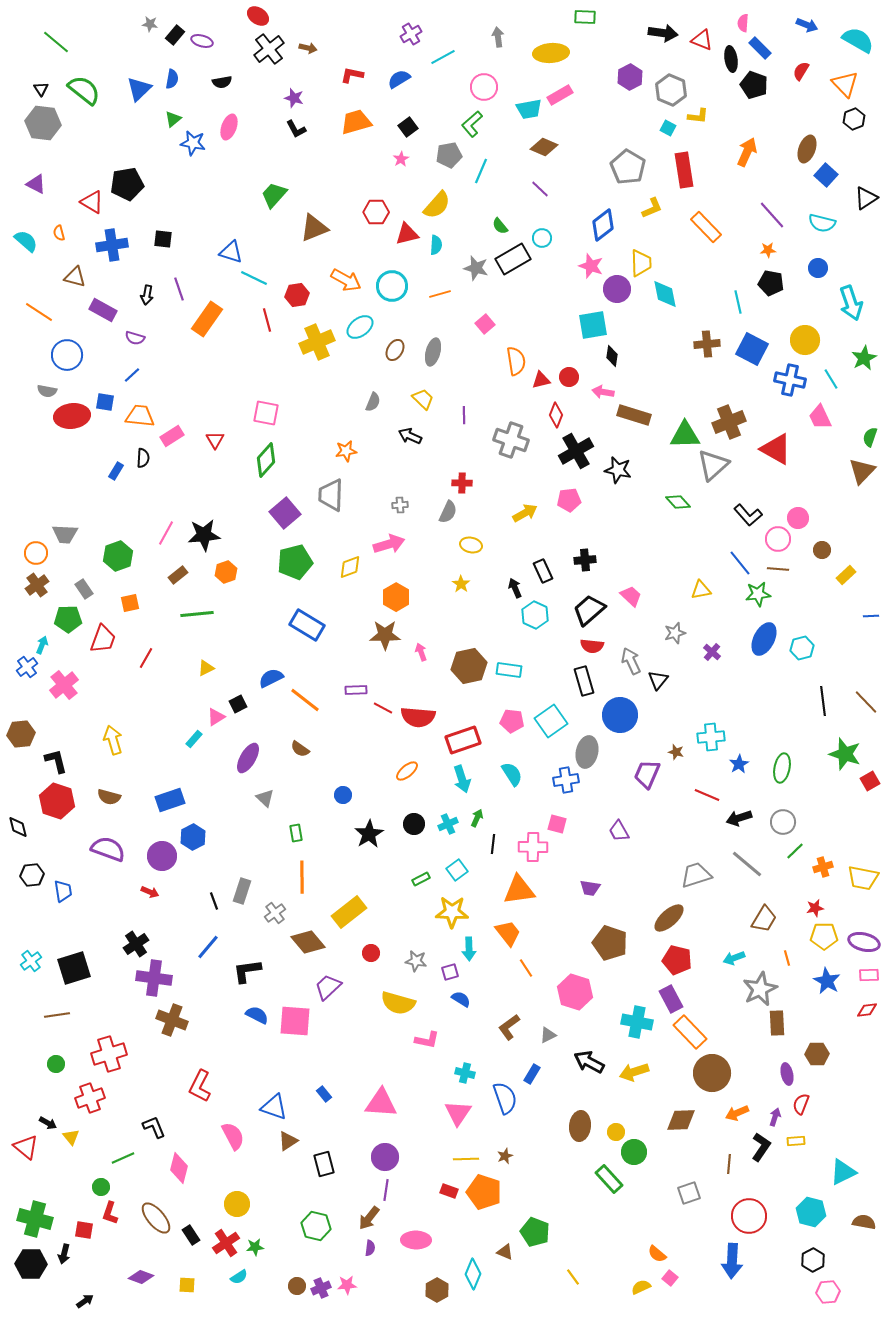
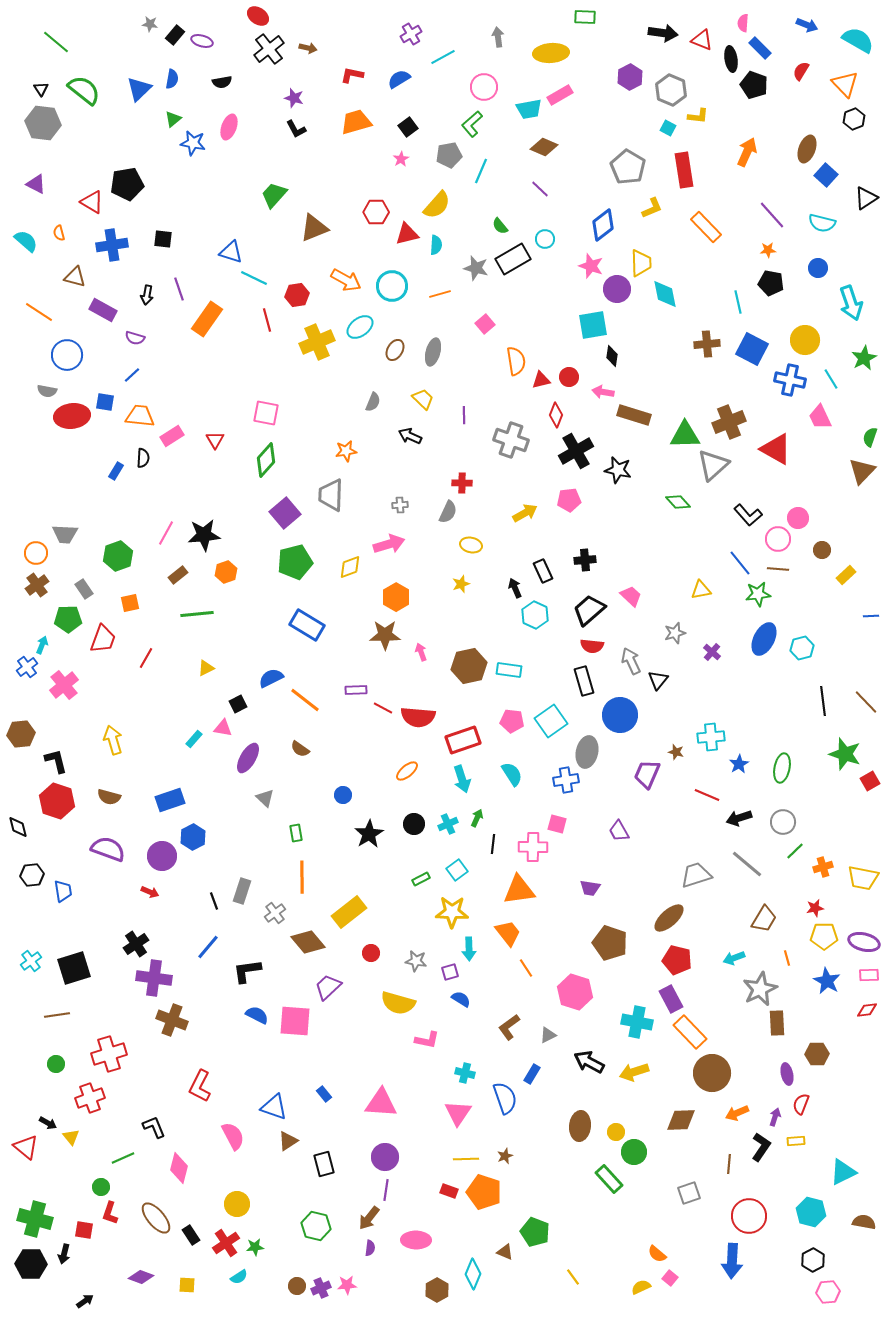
cyan circle at (542, 238): moved 3 px right, 1 px down
yellow star at (461, 584): rotated 18 degrees clockwise
pink triangle at (216, 717): moved 7 px right, 11 px down; rotated 42 degrees clockwise
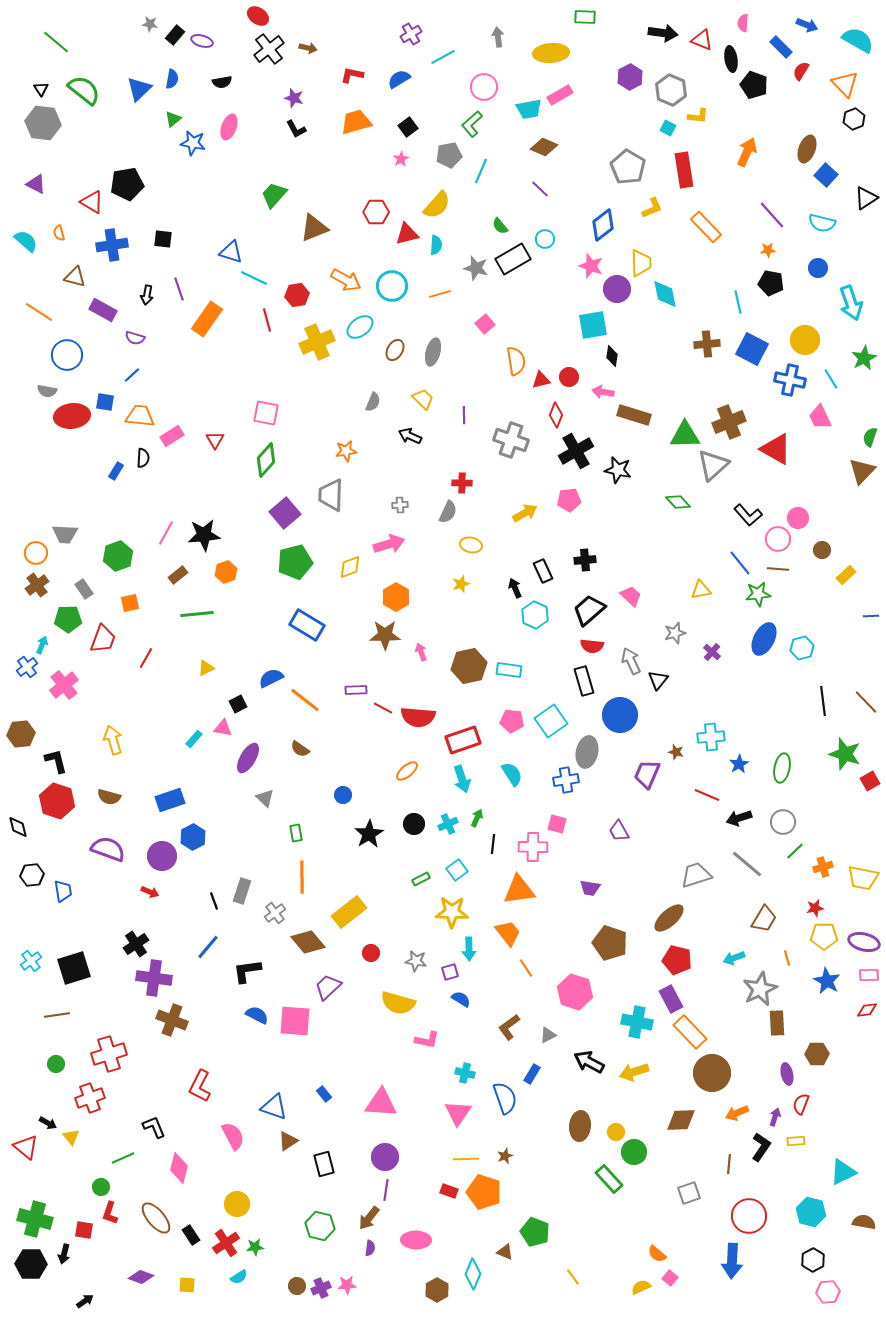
blue rectangle at (760, 48): moved 21 px right, 1 px up
green hexagon at (316, 1226): moved 4 px right
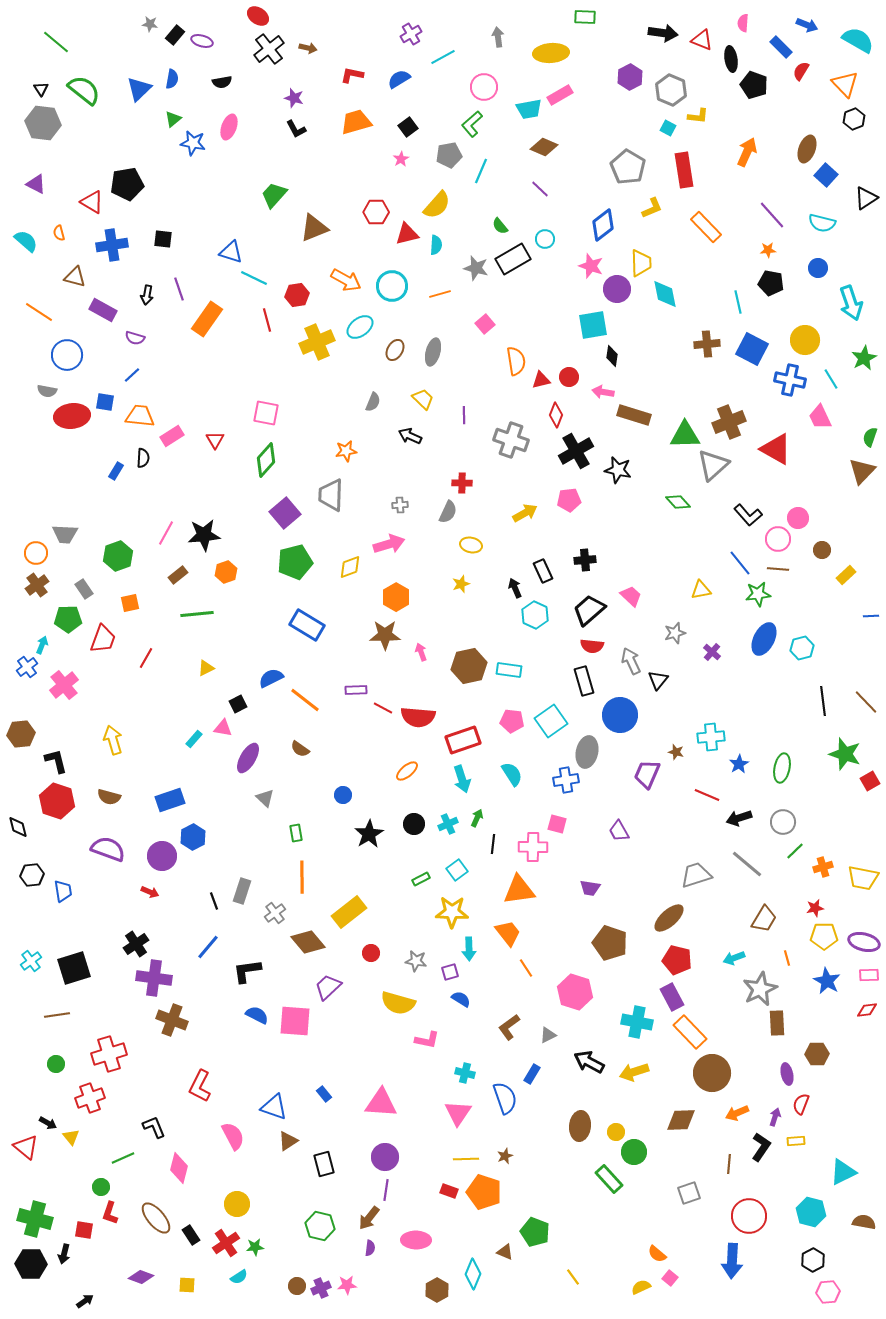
purple rectangle at (671, 999): moved 1 px right, 2 px up
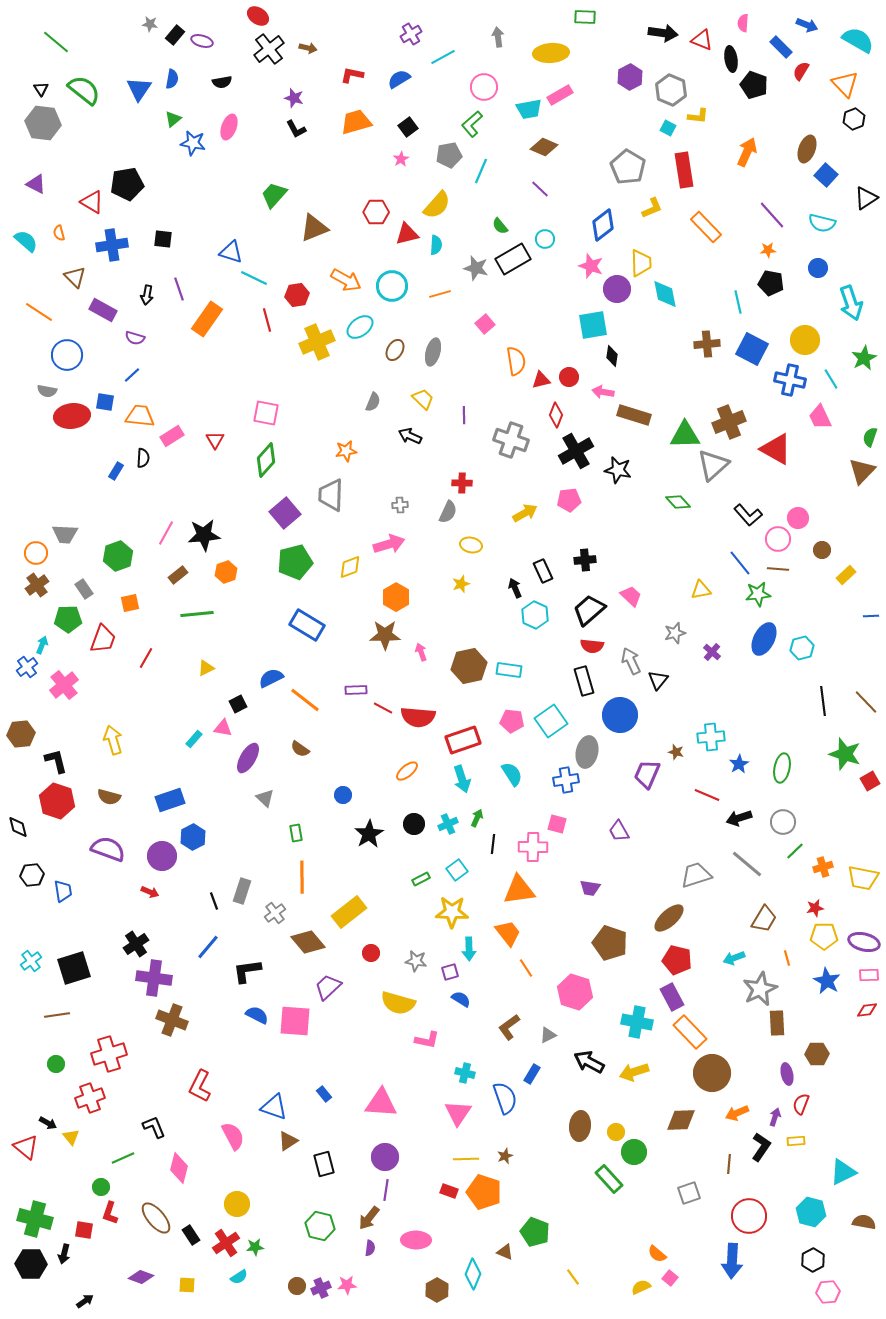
blue triangle at (139, 89): rotated 12 degrees counterclockwise
brown triangle at (75, 277): rotated 30 degrees clockwise
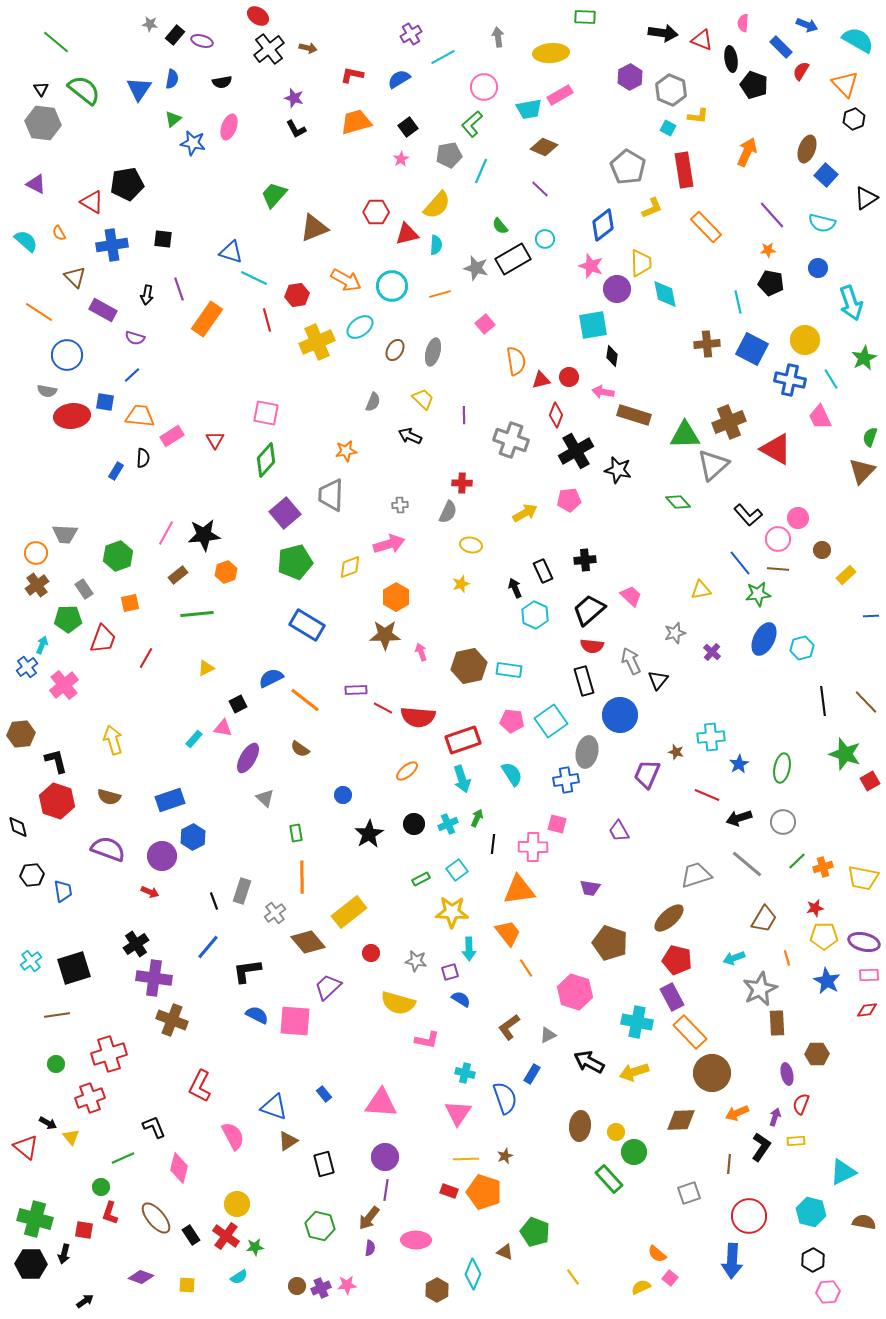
orange semicircle at (59, 233): rotated 14 degrees counterclockwise
green line at (795, 851): moved 2 px right, 10 px down
red cross at (226, 1243): moved 7 px up; rotated 20 degrees counterclockwise
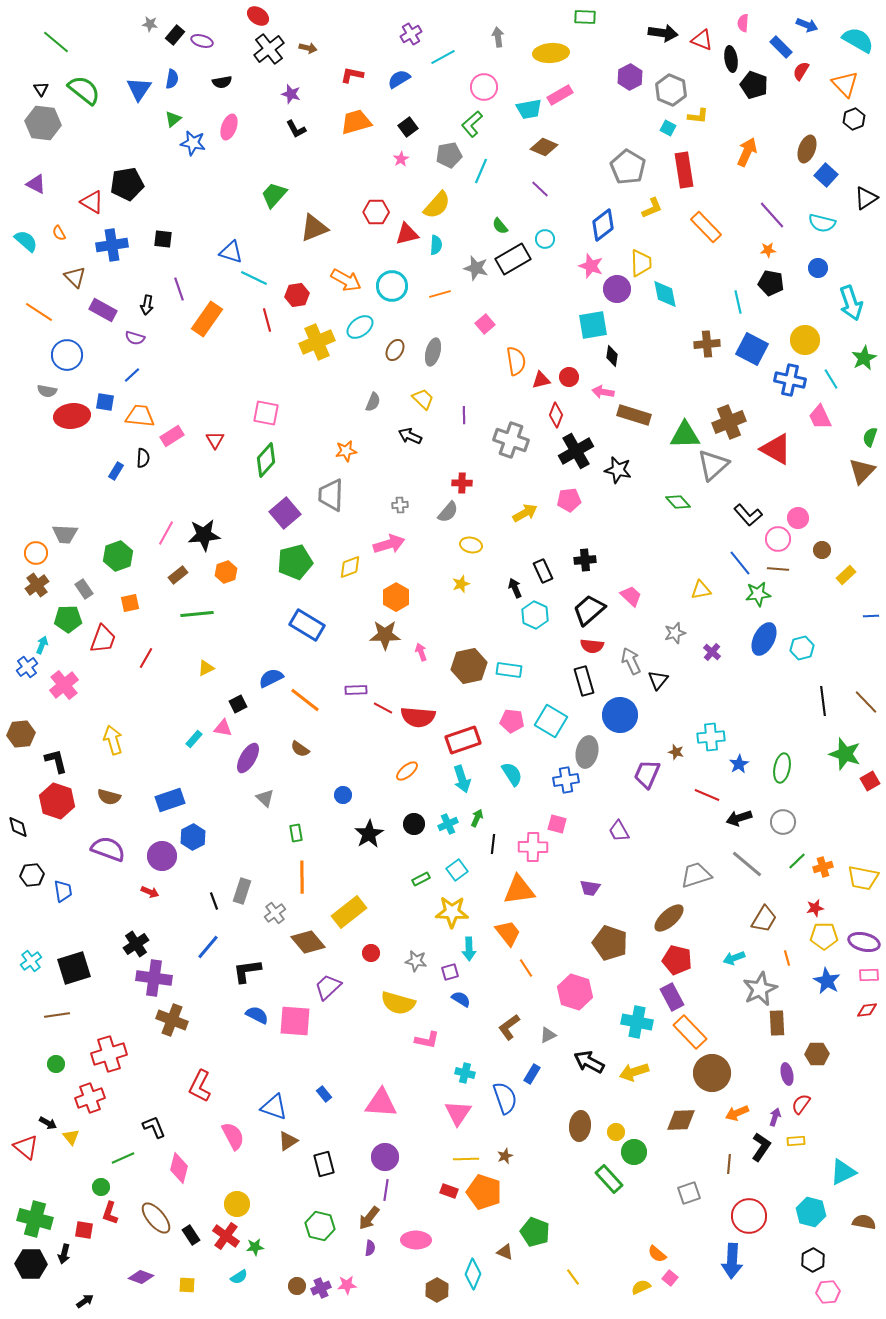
purple star at (294, 98): moved 3 px left, 4 px up
black arrow at (147, 295): moved 10 px down
gray semicircle at (448, 512): rotated 15 degrees clockwise
cyan square at (551, 721): rotated 24 degrees counterclockwise
red semicircle at (801, 1104): rotated 15 degrees clockwise
